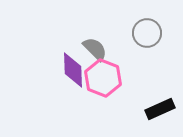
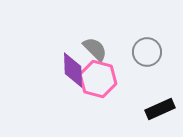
gray circle: moved 19 px down
pink hexagon: moved 5 px left, 1 px down; rotated 6 degrees counterclockwise
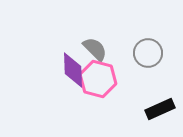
gray circle: moved 1 px right, 1 px down
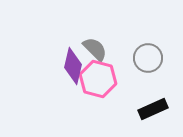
gray circle: moved 5 px down
purple diamond: moved 4 px up; rotated 15 degrees clockwise
black rectangle: moved 7 px left
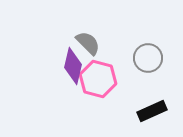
gray semicircle: moved 7 px left, 6 px up
black rectangle: moved 1 px left, 2 px down
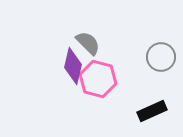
gray circle: moved 13 px right, 1 px up
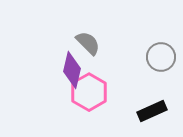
purple diamond: moved 1 px left, 4 px down
pink hexagon: moved 9 px left, 13 px down; rotated 15 degrees clockwise
